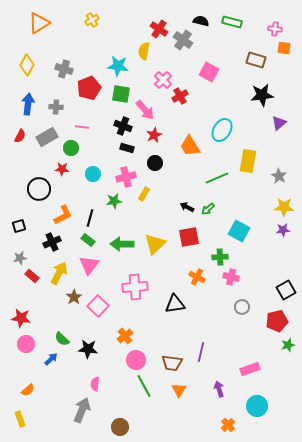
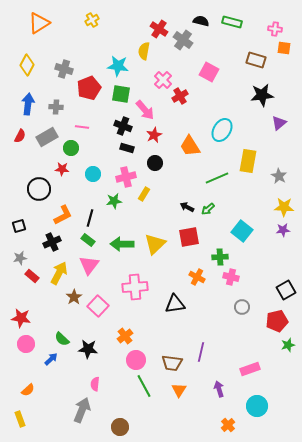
cyan square at (239, 231): moved 3 px right; rotated 10 degrees clockwise
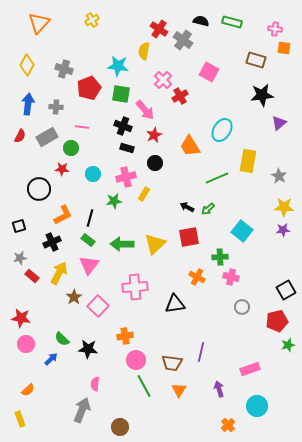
orange triangle at (39, 23): rotated 15 degrees counterclockwise
orange cross at (125, 336): rotated 28 degrees clockwise
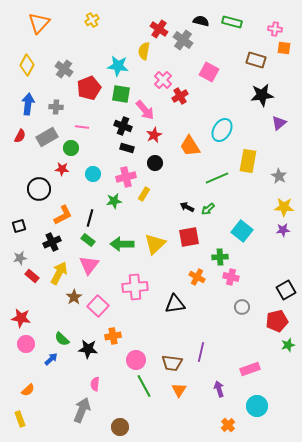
gray cross at (64, 69): rotated 18 degrees clockwise
orange cross at (125, 336): moved 12 px left
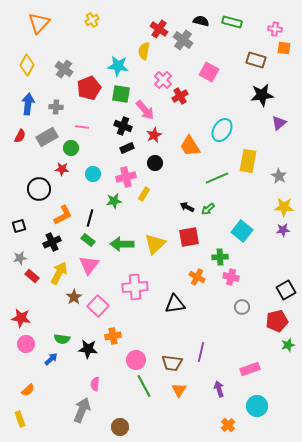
black rectangle at (127, 148): rotated 40 degrees counterclockwise
green semicircle at (62, 339): rotated 35 degrees counterclockwise
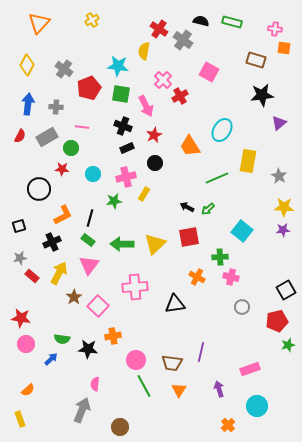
pink arrow at (145, 110): moved 1 px right, 4 px up; rotated 15 degrees clockwise
